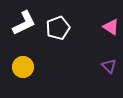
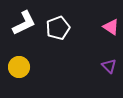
yellow circle: moved 4 px left
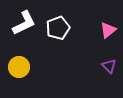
pink triangle: moved 3 px left, 3 px down; rotated 48 degrees clockwise
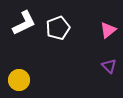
yellow circle: moved 13 px down
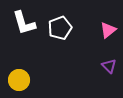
white L-shape: rotated 100 degrees clockwise
white pentagon: moved 2 px right
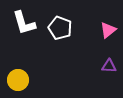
white pentagon: rotated 30 degrees counterclockwise
purple triangle: rotated 42 degrees counterclockwise
yellow circle: moved 1 px left
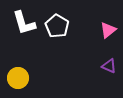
white pentagon: moved 3 px left, 2 px up; rotated 10 degrees clockwise
purple triangle: rotated 21 degrees clockwise
yellow circle: moved 2 px up
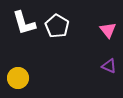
pink triangle: rotated 30 degrees counterclockwise
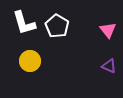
yellow circle: moved 12 px right, 17 px up
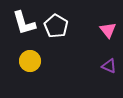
white pentagon: moved 1 px left
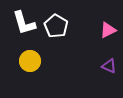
pink triangle: rotated 42 degrees clockwise
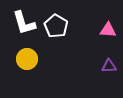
pink triangle: rotated 30 degrees clockwise
yellow circle: moved 3 px left, 2 px up
purple triangle: rotated 28 degrees counterclockwise
